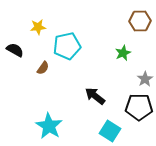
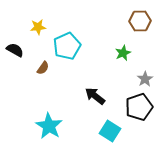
cyan pentagon: rotated 12 degrees counterclockwise
black pentagon: rotated 20 degrees counterclockwise
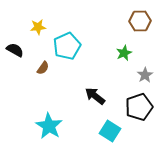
green star: moved 1 px right
gray star: moved 4 px up
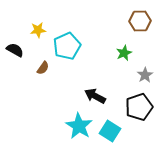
yellow star: moved 3 px down
black arrow: rotated 10 degrees counterclockwise
cyan star: moved 30 px right
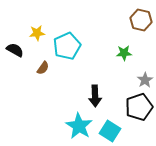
brown hexagon: moved 1 px right, 1 px up; rotated 15 degrees clockwise
yellow star: moved 1 px left, 3 px down
green star: rotated 21 degrees clockwise
gray star: moved 5 px down
black arrow: rotated 120 degrees counterclockwise
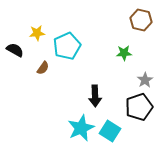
cyan star: moved 2 px right, 2 px down; rotated 16 degrees clockwise
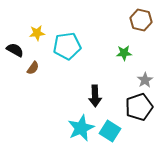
cyan pentagon: rotated 16 degrees clockwise
brown semicircle: moved 10 px left
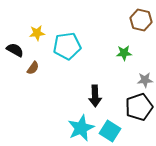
gray star: rotated 28 degrees clockwise
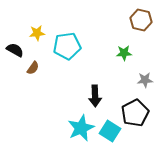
black pentagon: moved 4 px left, 6 px down; rotated 8 degrees counterclockwise
